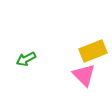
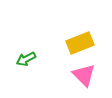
yellow rectangle: moved 13 px left, 8 px up
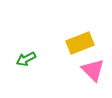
pink triangle: moved 9 px right, 5 px up
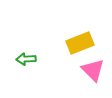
green arrow: rotated 24 degrees clockwise
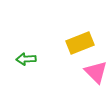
pink triangle: moved 3 px right, 2 px down
